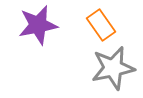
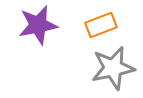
orange rectangle: rotated 76 degrees counterclockwise
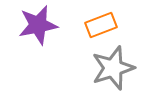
gray star: rotated 6 degrees counterclockwise
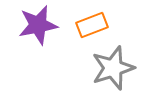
orange rectangle: moved 9 px left
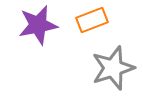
orange rectangle: moved 5 px up
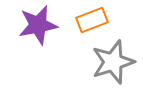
gray star: moved 6 px up
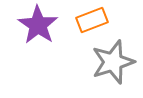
purple star: rotated 27 degrees counterclockwise
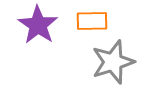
orange rectangle: moved 1 px down; rotated 20 degrees clockwise
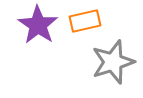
orange rectangle: moved 7 px left; rotated 12 degrees counterclockwise
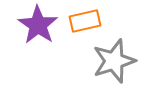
gray star: moved 1 px right, 1 px up
